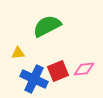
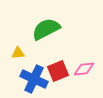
green semicircle: moved 1 px left, 3 px down
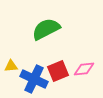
yellow triangle: moved 7 px left, 13 px down
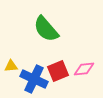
green semicircle: rotated 104 degrees counterclockwise
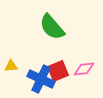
green semicircle: moved 6 px right, 2 px up
blue cross: moved 7 px right
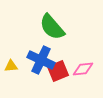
pink diamond: moved 1 px left
blue cross: moved 19 px up
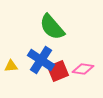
blue cross: rotated 8 degrees clockwise
pink diamond: rotated 15 degrees clockwise
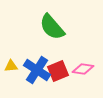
blue cross: moved 4 px left, 10 px down
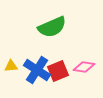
green semicircle: rotated 72 degrees counterclockwise
pink diamond: moved 1 px right, 2 px up
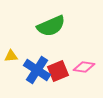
green semicircle: moved 1 px left, 1 px up
yellow triangle: moved 10 px up
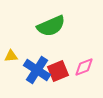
pink diamond: rotated 30 degrees counterclockwise
